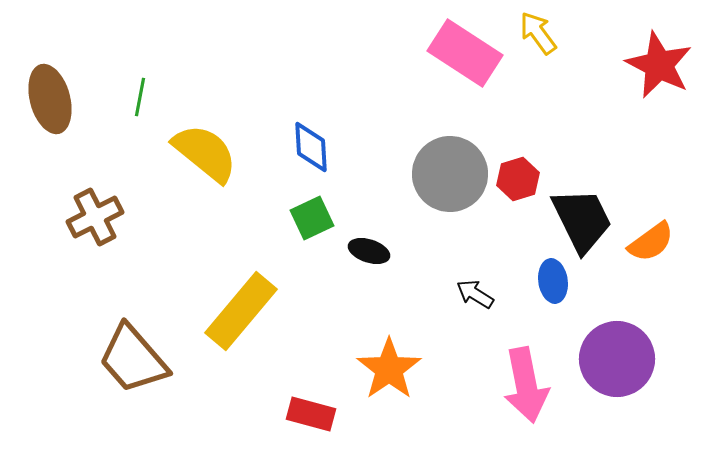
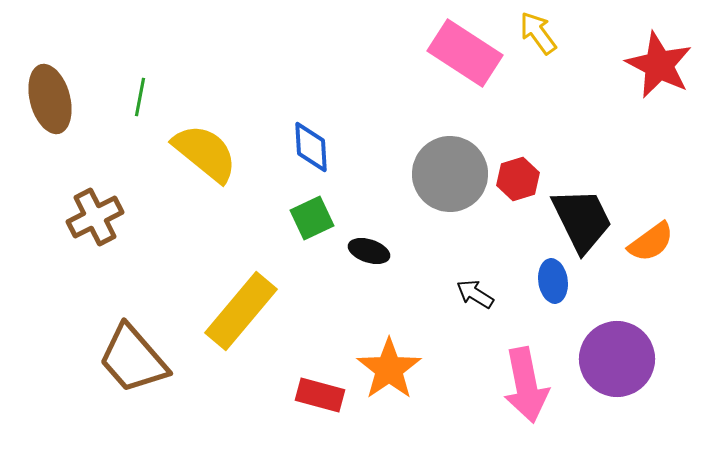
red rectangle: moved 9 px right, 19 px up
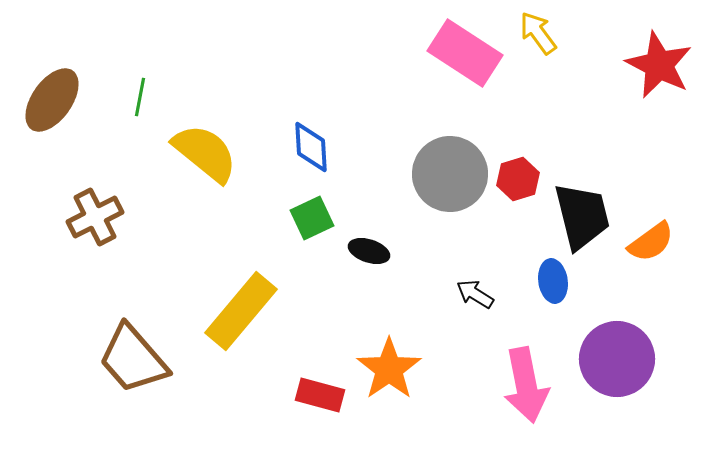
brown ellipse: moved 2 px right, 1 px down; rotated 50 degrees clockwise
black trapezoid: moved 4 px up; rotated 12 degrees clockwise
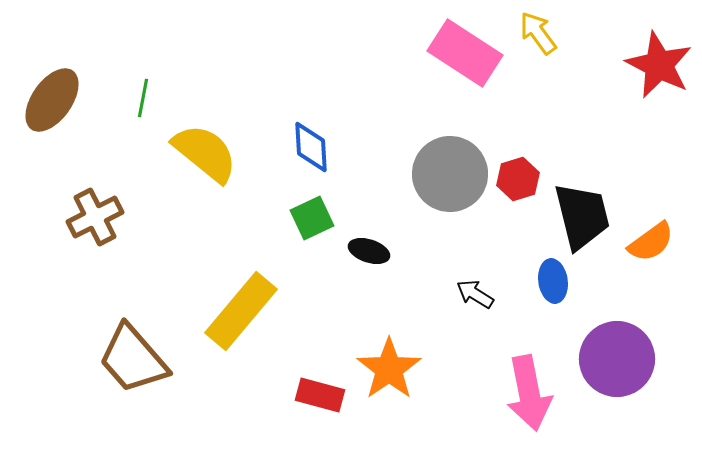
green line: moved 3 px right, 1 px down
pink arrow: moved 3 px right, 8 px down
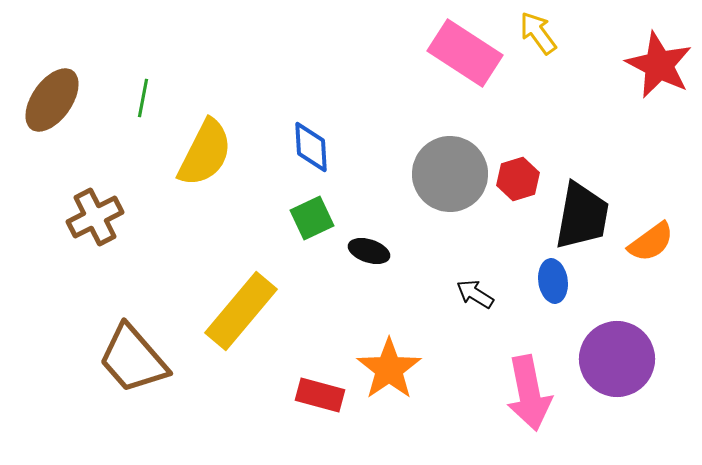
yellow semicircle: rotated 78 degrees clockwise
black trapezoid: rotated 24 degrees clockwise
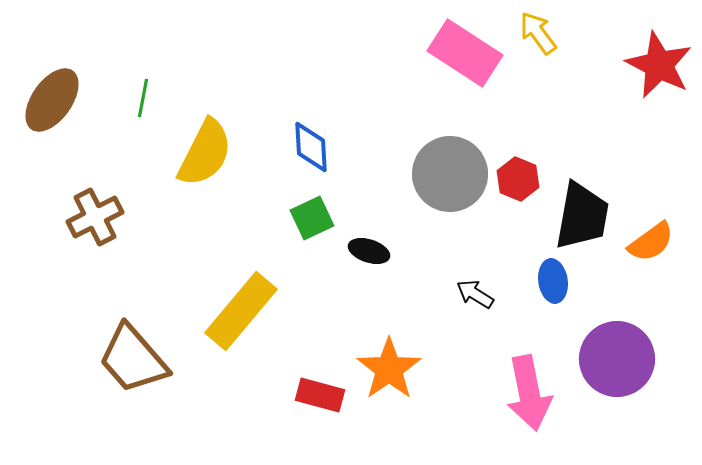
red hexagon: rotated 21 degrees counterclockwise
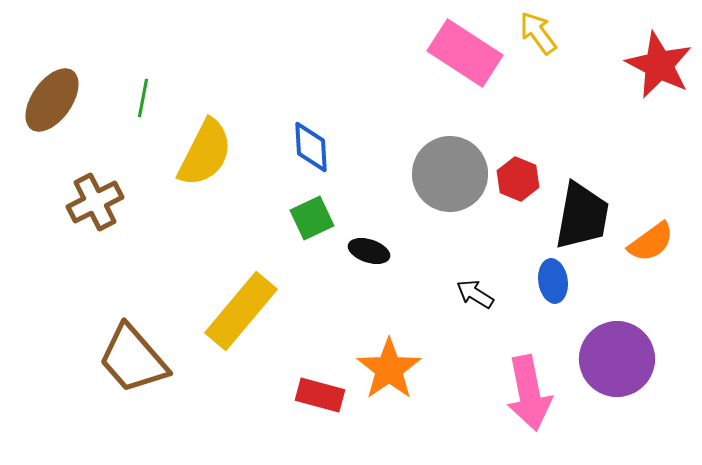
brown cross: moved 15 px up
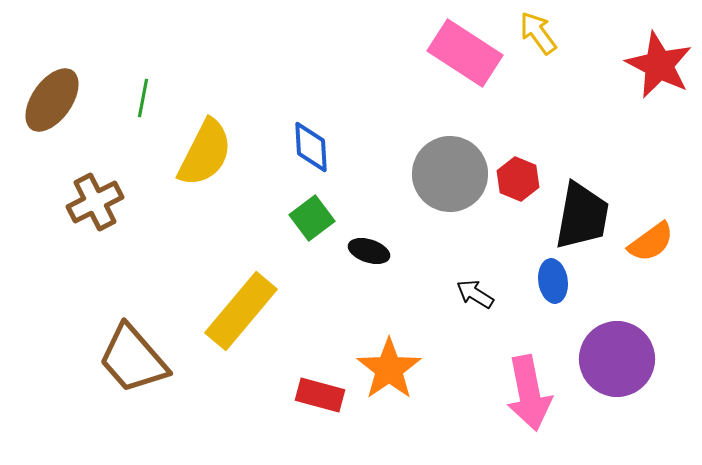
green square: rotated 12 degrees counterclockwise
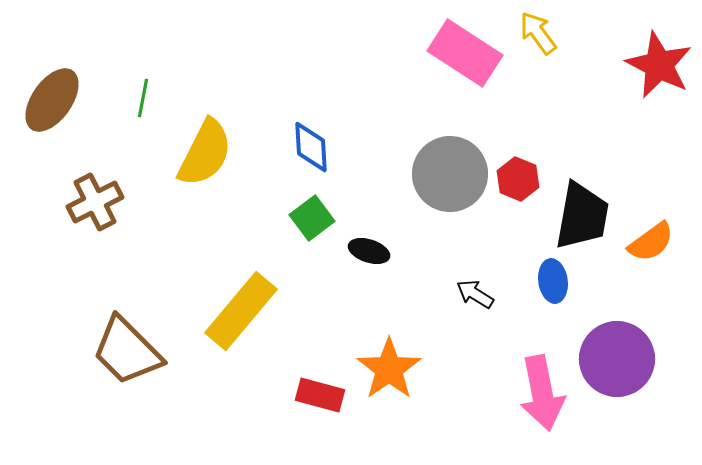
brown trapezoid: moved 6 px left, 8 px up; rotated 4 degrees counterclockwise
pink arrow: moved 13 px right
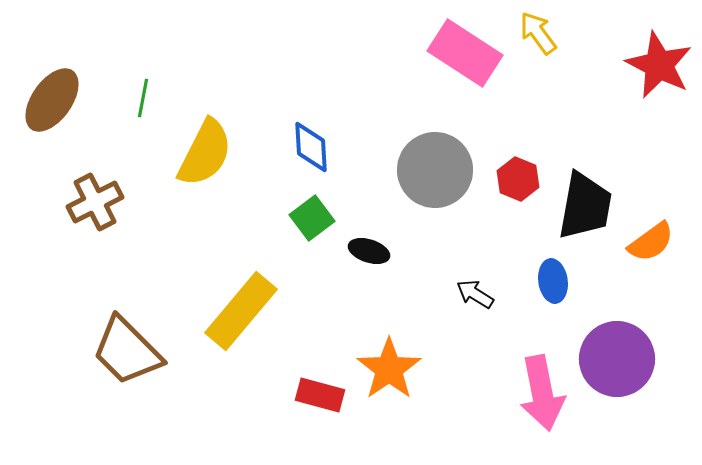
gray circle: moved 15 px left, 4 px up
black trapezoid: moved 3 px right, 10 px up
